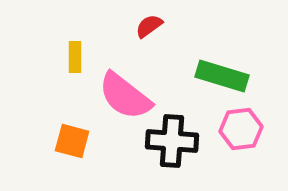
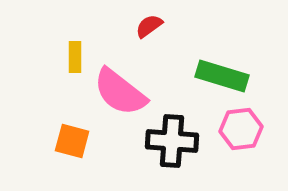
pink semicircle: moved 5 px left, 4 px up
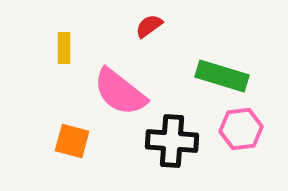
yellow rectangle: moved 11 px left, 9 px up
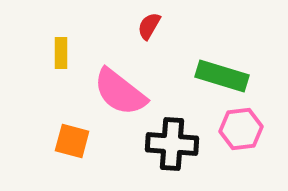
red semicircle: rotated 24 degrees counterclockwise
yellow rectangle: moved 3 px left, 5 px down
black cross: moved 3 px down
